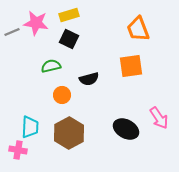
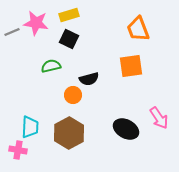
orange circle: moved 11 px right
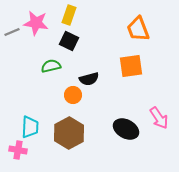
yellow rectangle: rotated 54 degrees counterclockwise
black square: moved 2 px down
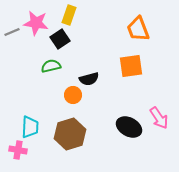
black square: moved 9 px left, 2 px up; rotated 30 degrees clockwise
black ellipse: moved 3 px right, 2 px up
brown hexagon: moved 1 px right, 1 px down; rotated 12 degrees clockwise
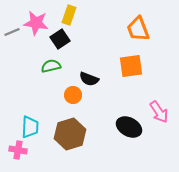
black semicircle: rotated 36 degrees clockwise
pink arrow: moved 6 px up
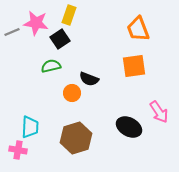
orange square: moved 3 px right
orange circle: moved 1 px left, 2 px up
brown hexagon: moved 6 px right, 4 px down
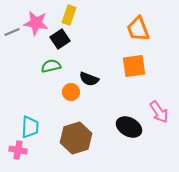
orange circle: moved 1 px left, 1 px up
